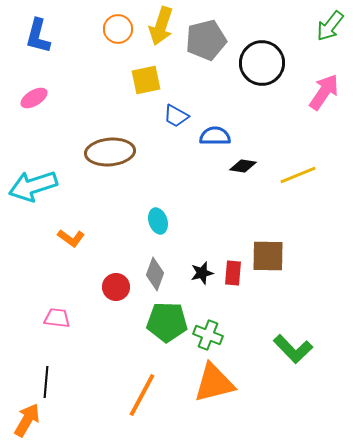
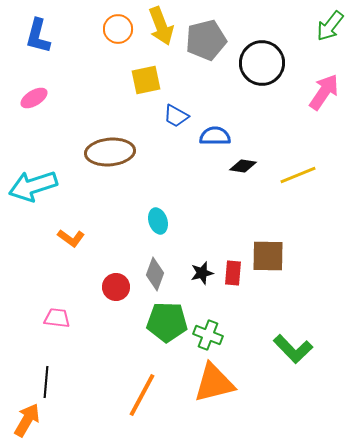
yellow arrow: rotated 39 degrees counterclockwise
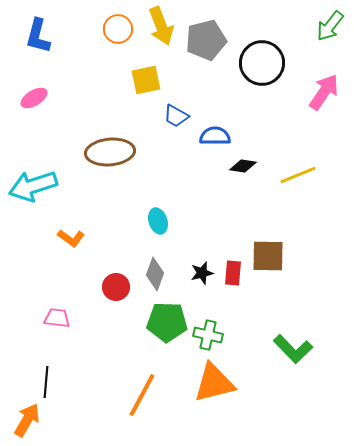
green cross: rotated 8 degrees counterclockwise
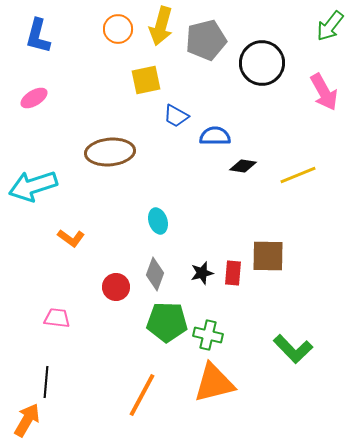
yellow arrow: rotated 36 degrees clockwise
pink arrow: rotated 117 degrees clockwise
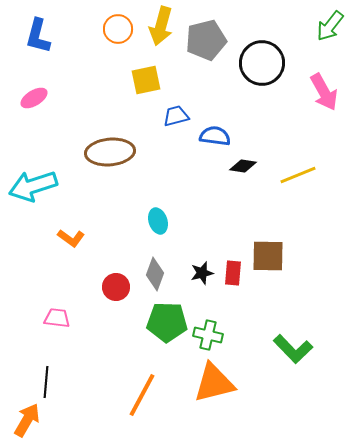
blue trapezoid: rotated 136 degrees clockwise
blue semicircle: rotated 8 degrees clockwise
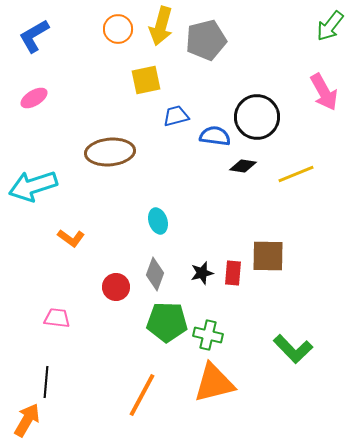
blue L-shape: moved 4 px left; rotated 45 degrees clockwise
black circle: moved 5 px left, 54 px down
yellow line: moved 2 px left, 1 px up
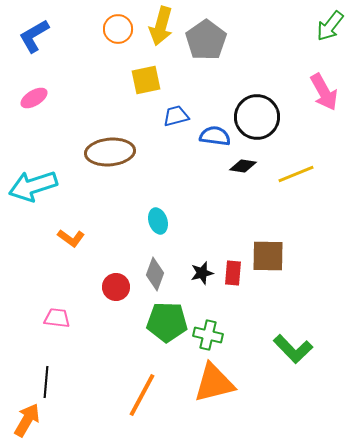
gray pentagon: rotated 21 degrees counterclockwise
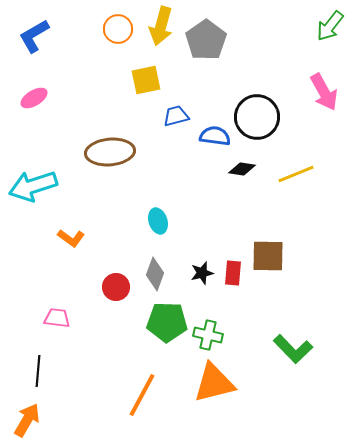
black diamond: moved 1 px left, 3 px down
black line: moved 8 px left, 11 px up
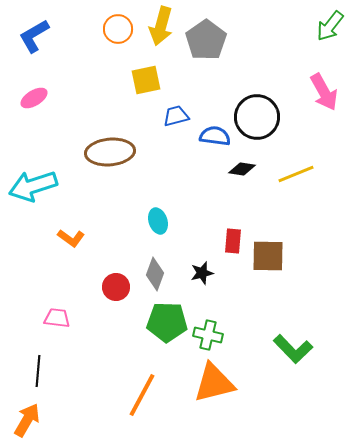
red rectangle: moved 32 px up
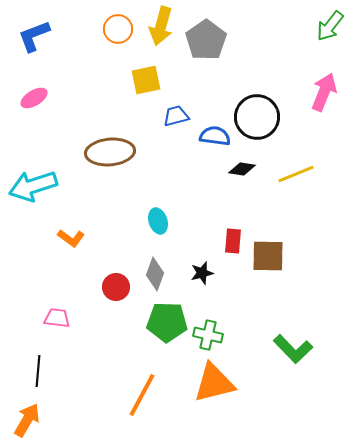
blue L-shape: rotated 9 degrees clockwise
pink arrow: rotated 129 degrees counterclockwise
